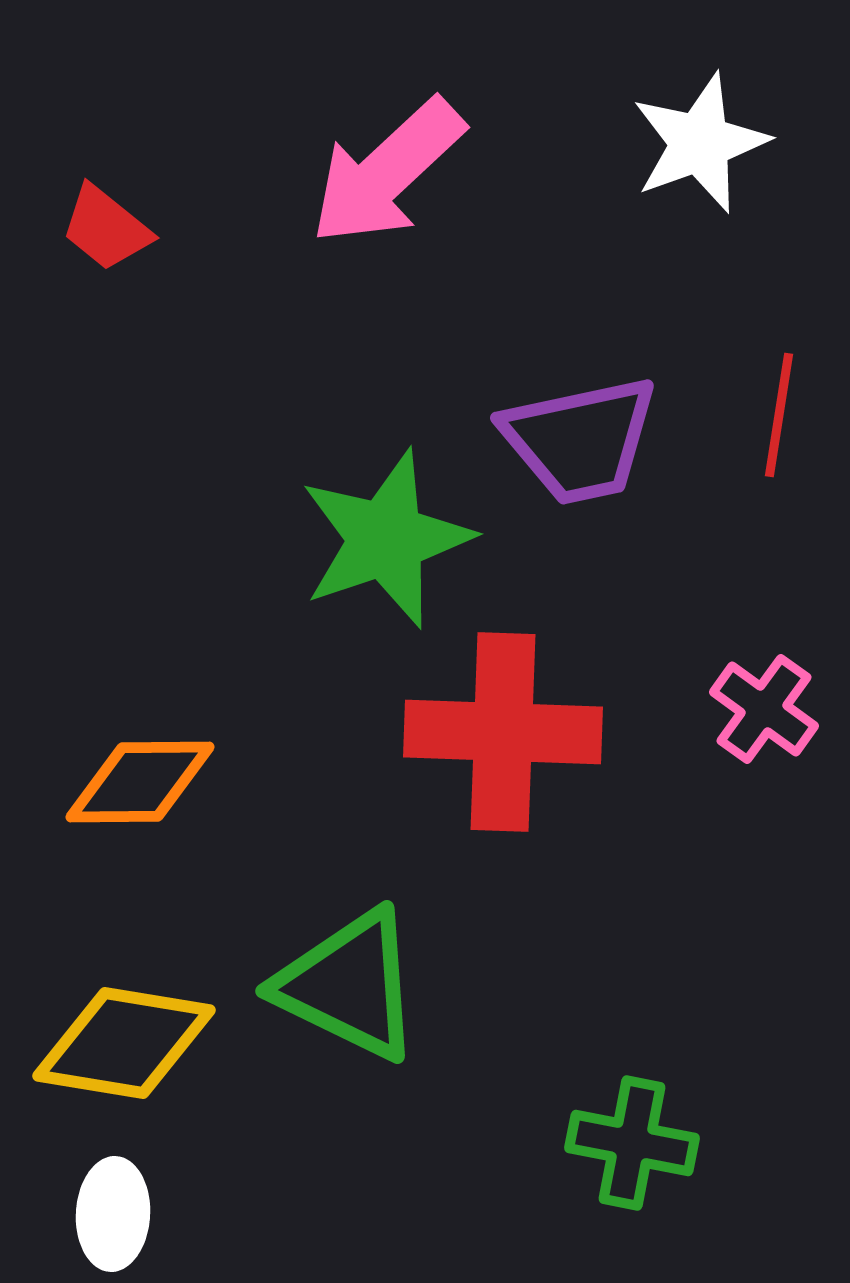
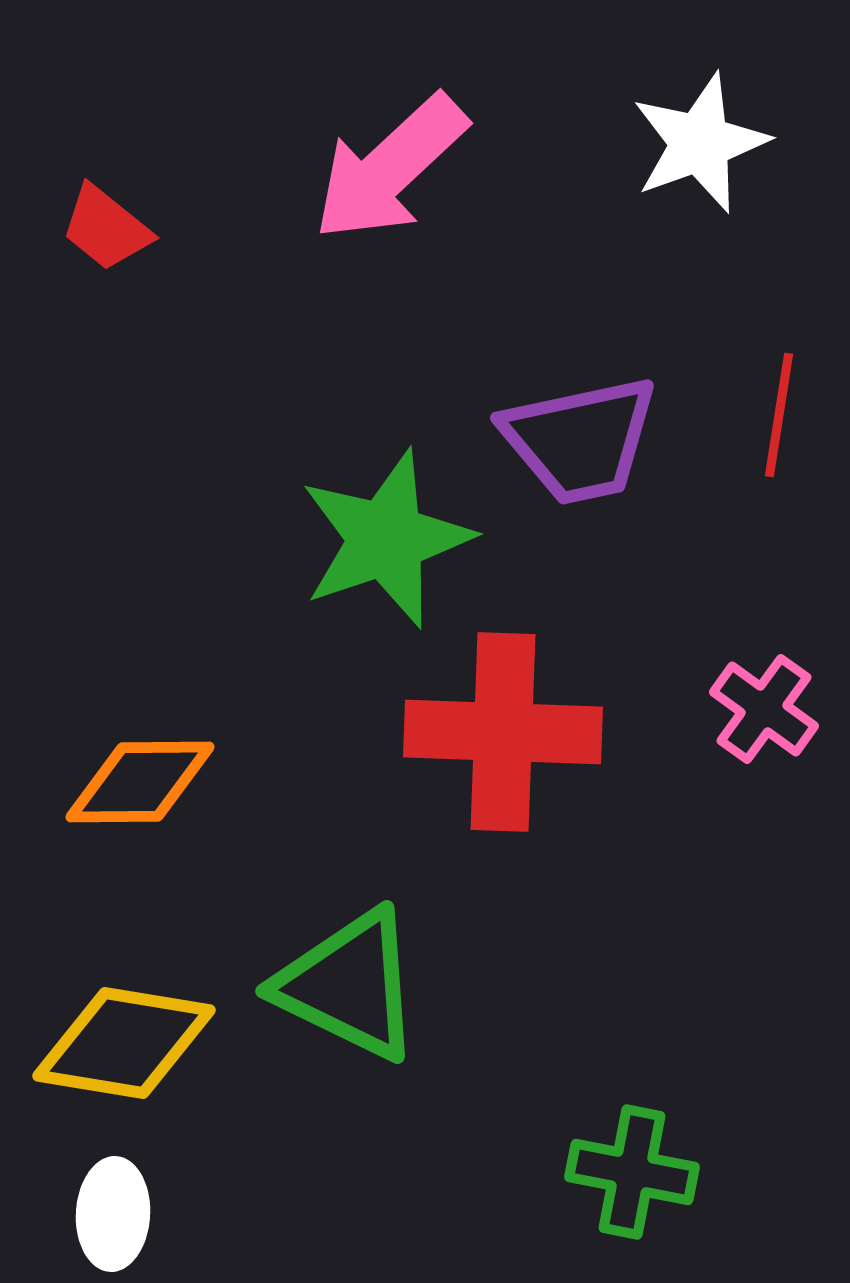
pink arrow: moved 3 px right, 4 px up
green cross: moved 29 px down
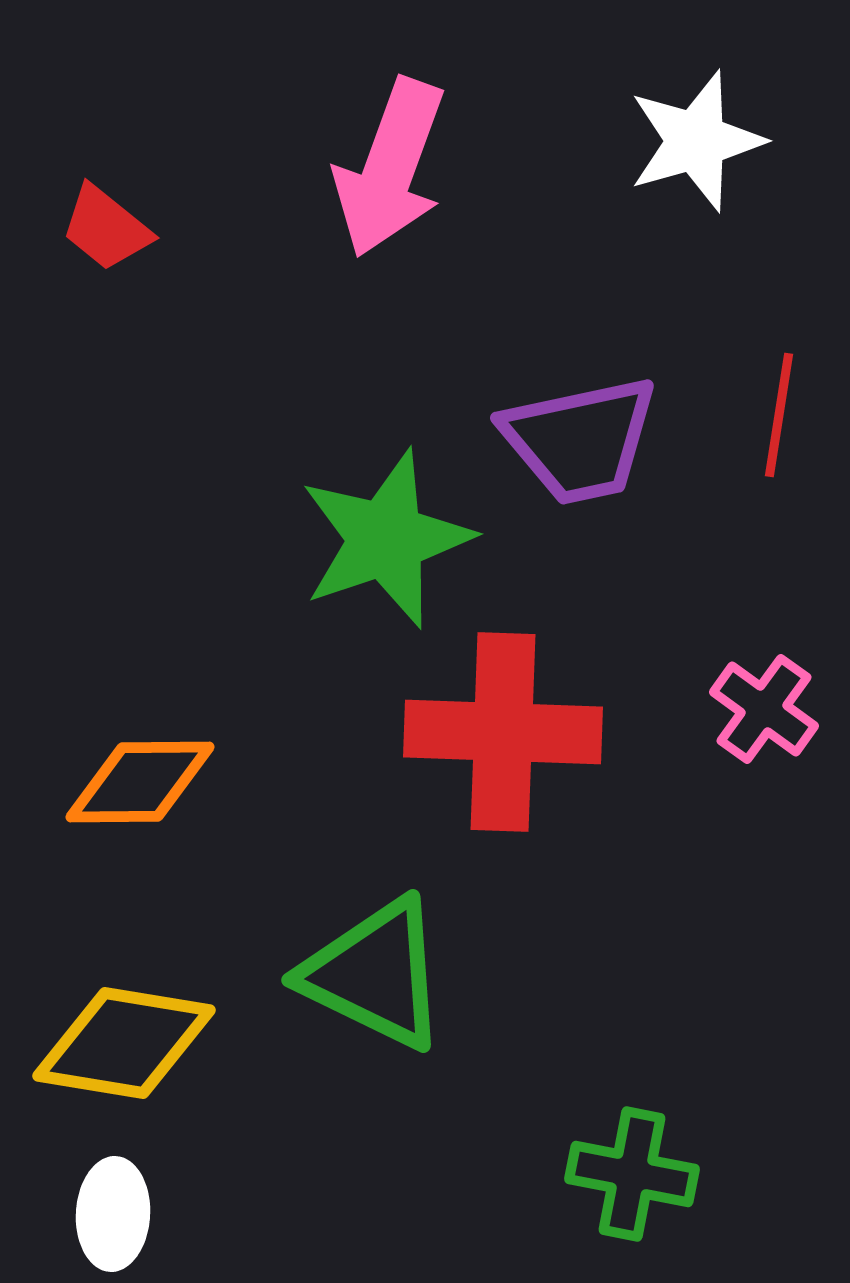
white star: moved 4 px left, 2 px up; rotated 4 degrees clockwise
pink arrow: rotated 27 degrees counterclockwise
green triangle: moved 26 px right, 11 px up
green cross: moved 2 px down
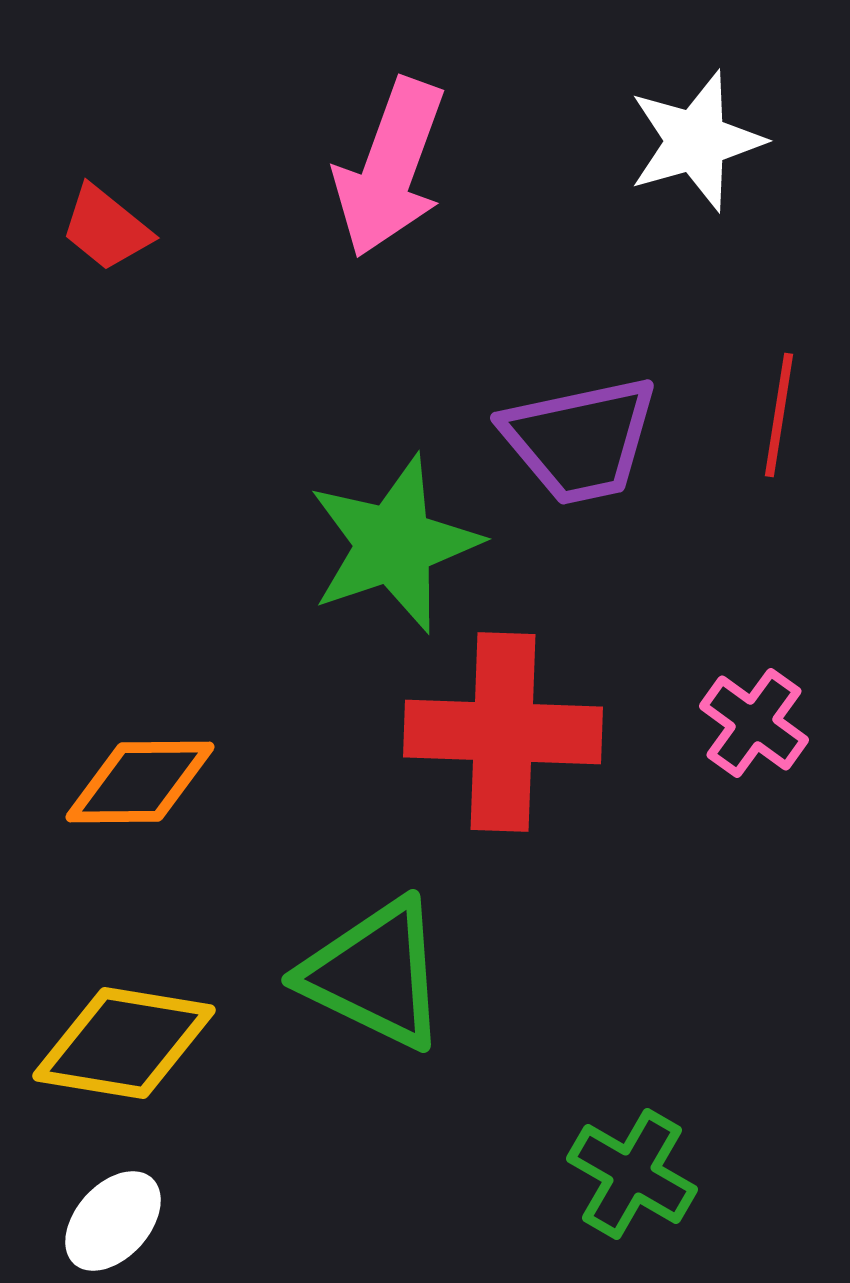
green star: moved 8 px right, 5 px down
pink cross: moved 10 px left, 14 px down
green cross: rotated 19 degrees clockwise
white ellipse: moved 7 px down; rotated 39 degrees clockwise
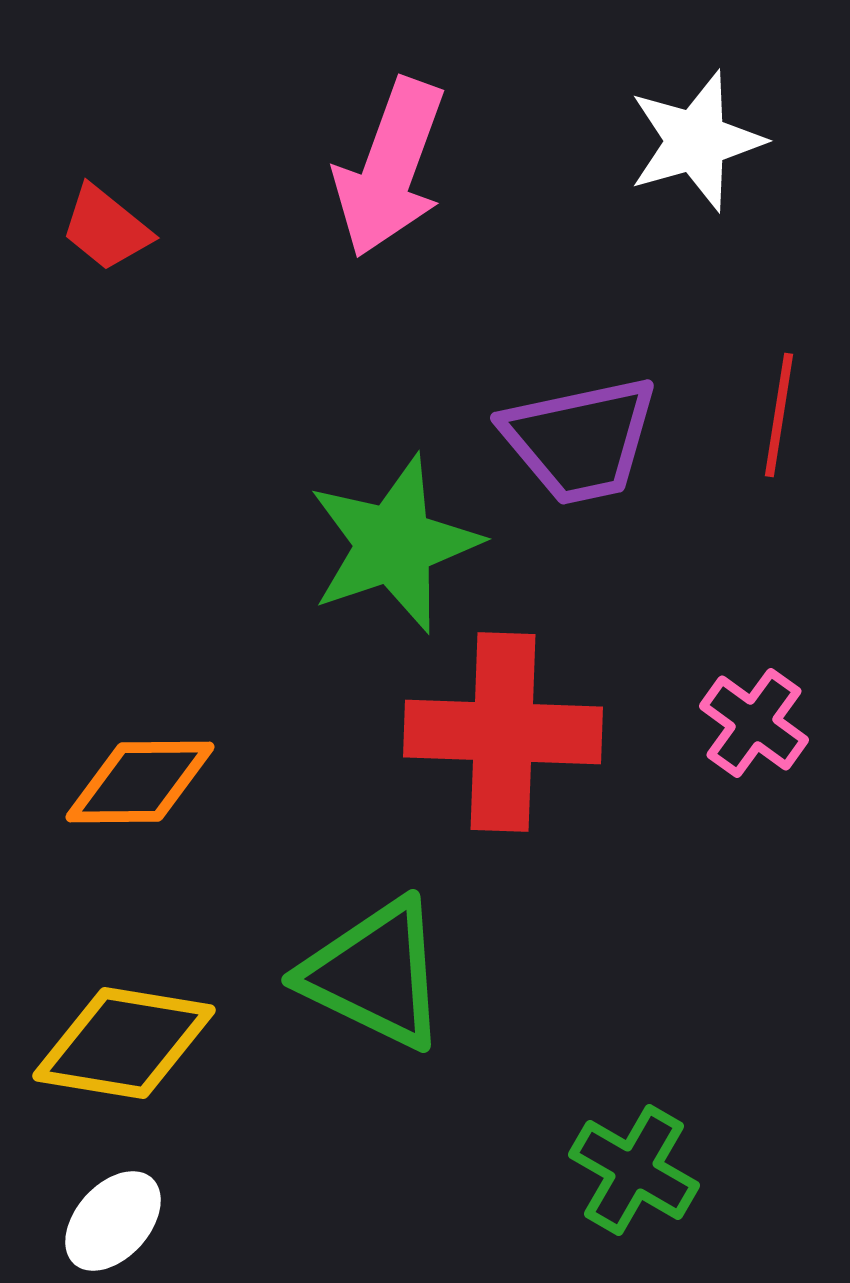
green cross: moved 2 px right, 4 px up
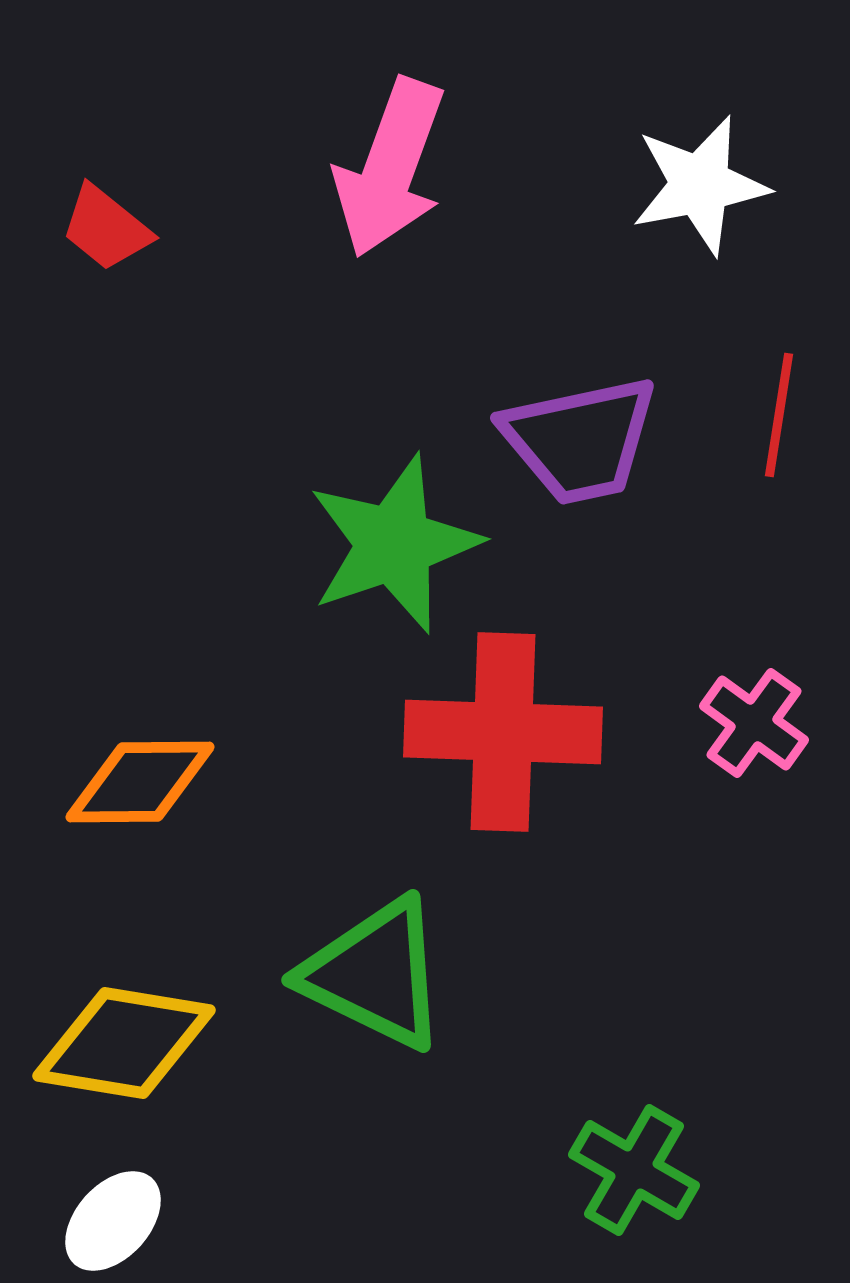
white star: moved 4 px right, 44 px down; rotated 5 degrees clockwise
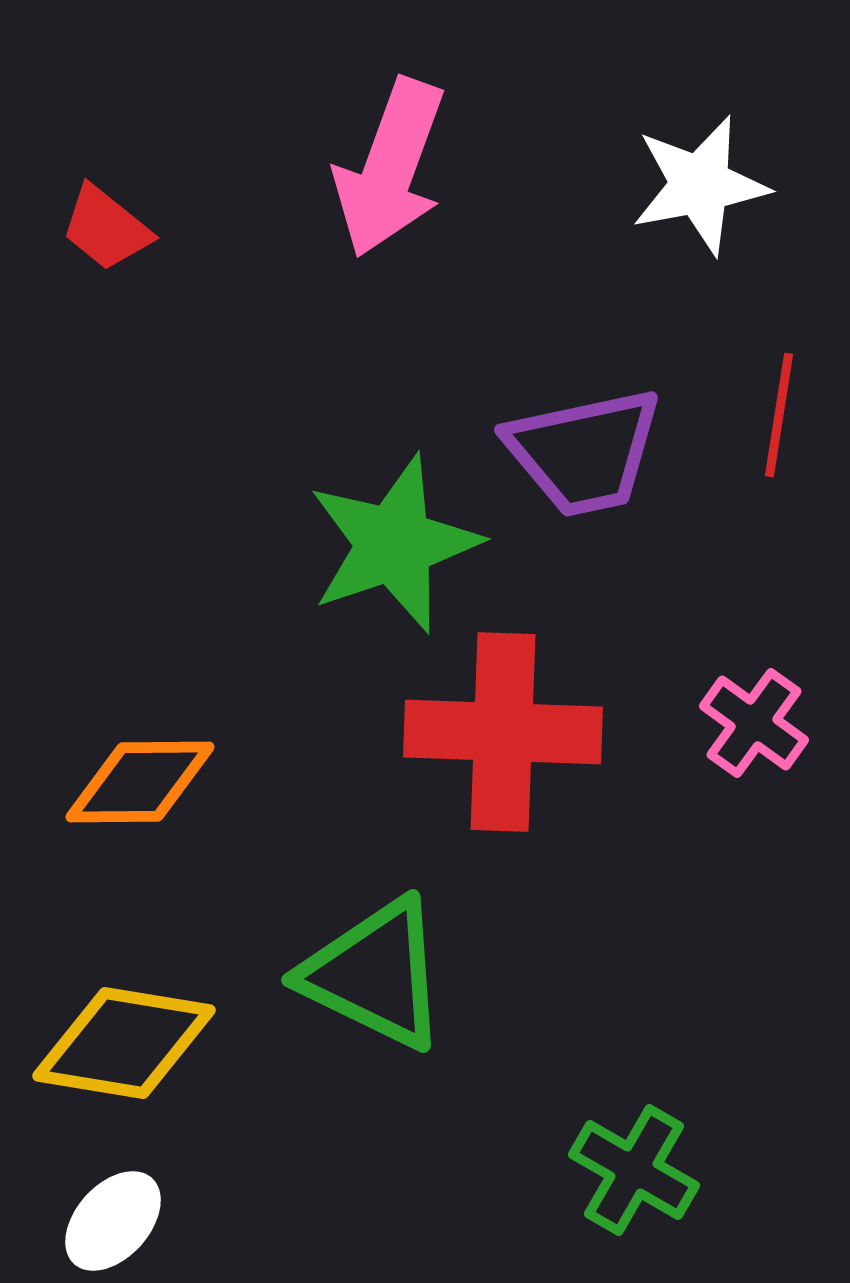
purple trapezoid: moved 4 px right, 12 px down
